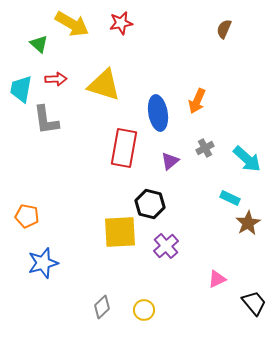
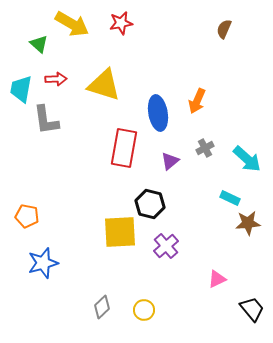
brown star: rotated 25 degrees clockwise
black trapezoid: moved 2 px left, 6 px down
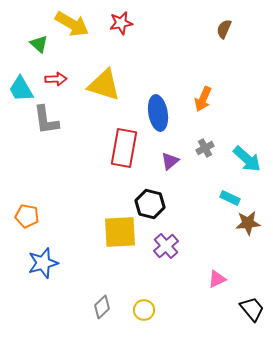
cyan trapezoid: rotated 40 degrees counterclockwise
orange arrow: moved 6 px right, 2 px up
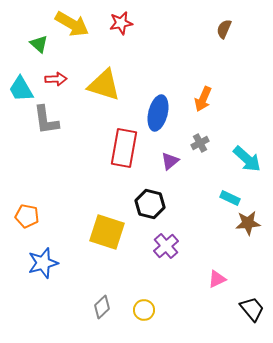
blue ellipse: rotated 24 degrees clockwise
gray cross: moved 5 px left, 5 px up
yellow square: moved 13 px left; rotated 21 degrees clockwise
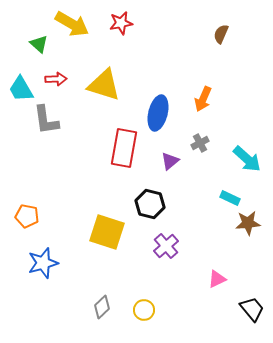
brown semicircle: moved 3 px left, 5 px down
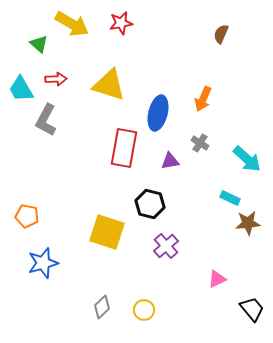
yellow triangle: moved 5 px right
gray L-shape: rotated 36 degrees clockwise
gray cross: rotated 30 degrees counterclockwise
purple triangle: rotated 30 degrees clockwise
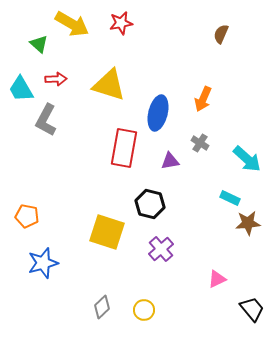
purple cross: moved 5 px left, 3 px down
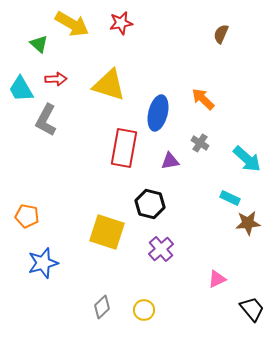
orange arrow: rotated 110 degrees clockwise
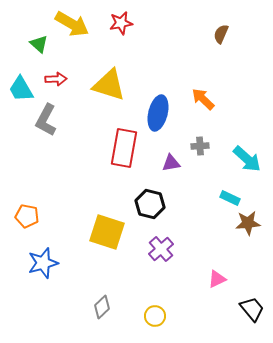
gray cross: moved 3 px down; rotated 36 degrees counterclockwise
purple triangle: moved 1 px right, 2 px down
yellow circle: moved 11 px right, 6 px down
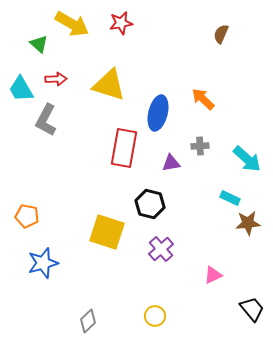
pink triangle: moved 4 px left, 4 px up
gray diamond: moved 14 px left, 14 px down
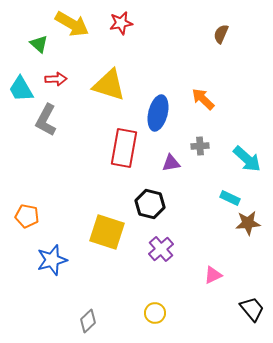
blue star: moved 9 px right, 3 px up
yellow circle: moved 3 px up
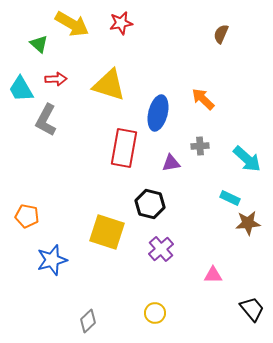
pink triangle: rotated 24 degrees clockwise
